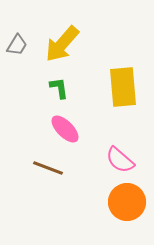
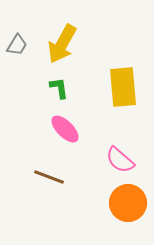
yellow arrow: rotated 12 degrees counterclockwise
brown line: moved 1 px right, 9 px down
orange circle: moved 1 px right, 1 px down
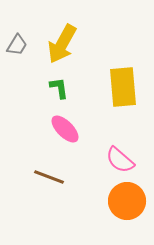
orange circle: moved 1 px left, 2 px up
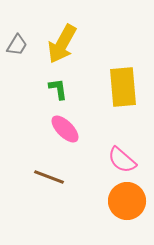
green L-shape: moved 1 px left, 1 px down
pink semicircle: moved 2 px right
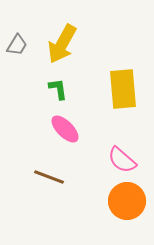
yellow rectangle: moved 2 px down
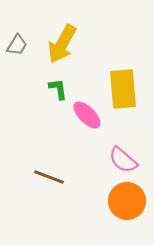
pink ellipse: moved 22 px right, 14 px up
pink semicircle: moved 1 px right
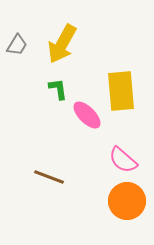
yellow rectangle: moved 2 px left, 2 px down
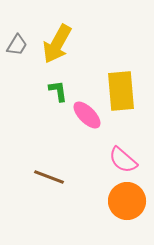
yellow arrow: moved 5 px left
green L-shape: moved 2 px down
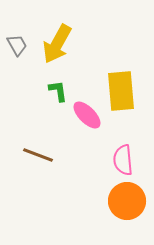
gray trapezoid: rotated 60 degrees counterclockwise
pink semicircle: rotated 44 degrees clockwise
brown line: moved 11 px left, 22 px up
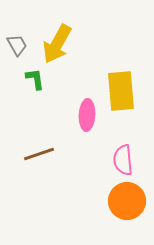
green L-shape: moved 23 px left, 12 px up
pink ellipse: rotated 48 degrees clockwise
brown line: moved 1 px right, 1 px up; rotated 40 degrees counterclockwise
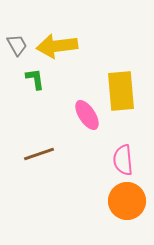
yellow arrow: moved 2 px down; rotated 54 degrees clockwise
pink ellipse: rotated 36 degrees counterclockwise
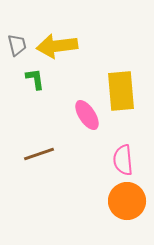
gray trapezoid: rotated 15 degrees clockwise
